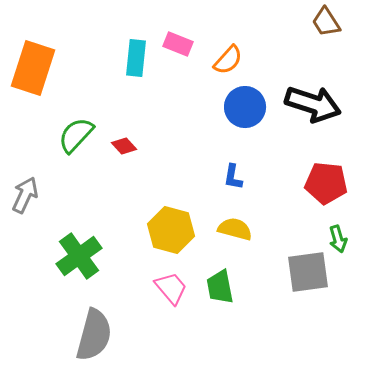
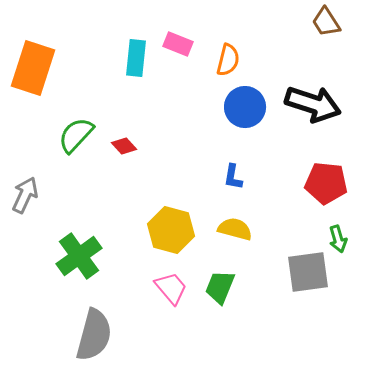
orange semicircle: rotated 28 degrees counterclockwise
green trapezoid: rotated 33 degrees clockwise
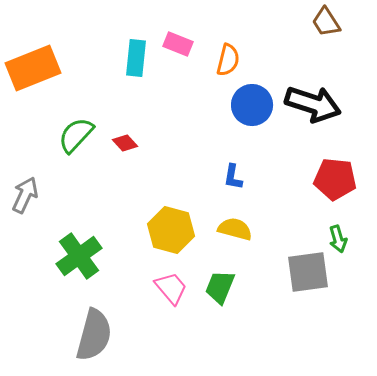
orange rectangle: rotated 50 degrees clockwise
blue circle: moved 7 px right, 2 px up
red diamond: moved 1 px right, 3 px up
red pentagon: moved 9 px right, 4 px up
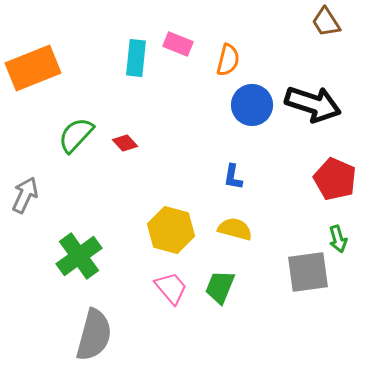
red pentagon: rotated 18 degrees clockwise
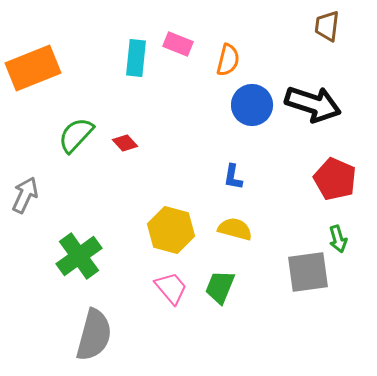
brown trapezoid: moved 1 px right, 4 px down; rotated 40 degrees clockwise
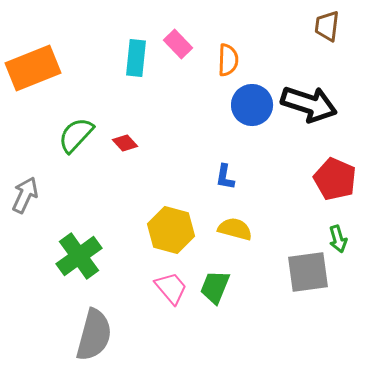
pink rectangle: rotated 24 degrees clockwise
orange semicircle: rotated 12 degrees counterclockwise
black arrow: moved 4 px left
blue L-shape: moved 8 px left
green trapezoid: moved 5 px left
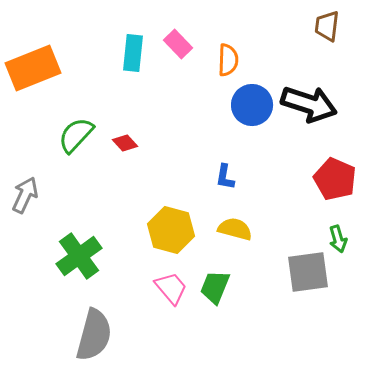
cyan rectangle: moved 3 px left, 5 px up
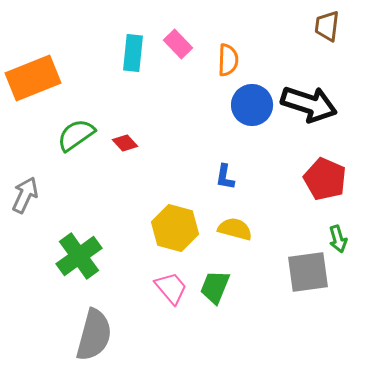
orange rectangle: moved 10 px down
green semicircle: rotated 12 degrees clockwise
red pentagon: moved 10 px left
yellow hexagon: moved 4 px right, 2 px up
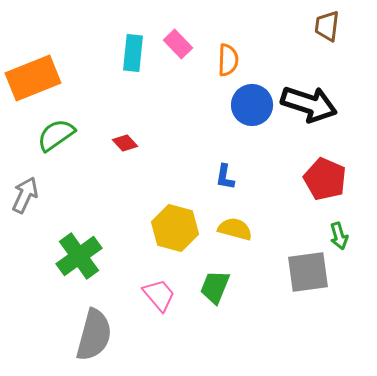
green semicircle: moved 20 px left
green arrow: moved 1 px right, 3 px up
pink trapezoid: moved 12 px left, 7 px down
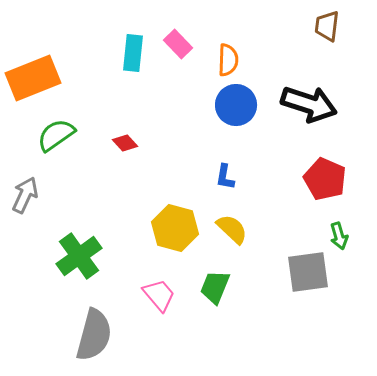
blue circle: moved 16 px left
yellow semicircle: moved 3 px left; rotated 28 degrees clockwise
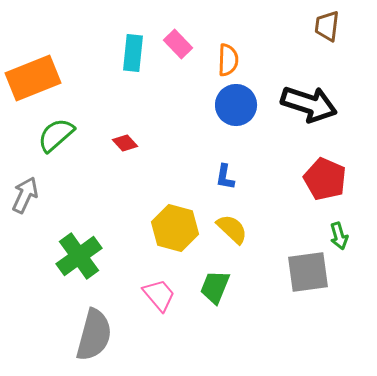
green semicircle: rotated 6 degrees counterclockwise
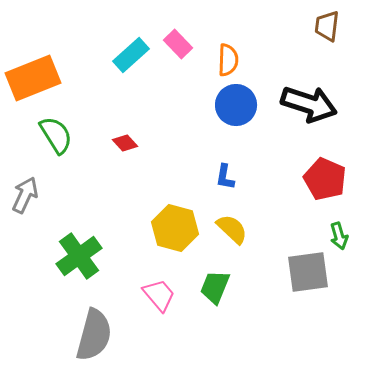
cyan rectangle: moved 2 px left, 2 px down; rotated 42 degrees clockwise
green semicircle: rotated 99 degrees clockwise
